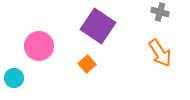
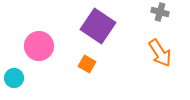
orange square: rotated 18 degrees counterclockwise
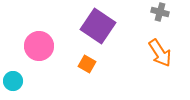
cyan circle: moved 1 px left, 3 px down
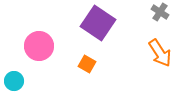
gray cross: rotated 18 degrees clockwise
purple square: moved 3 px up
cyan circle: moved 1 px right
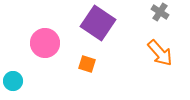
pink circle: moved 6 px right, 3 px up
orange arrow: rotated 8 degrees counterclockwise
orange square: rotated 12 degrees counterclockwise
cyan circle: moved 1 px left
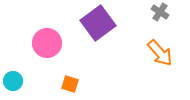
purple square: rotated 20 degrees clockwise
pink circle: moved 2 px right
orange square: moved 17 px left, 20 px down
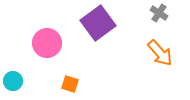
gray cross: moved 1 px left, 1 px down
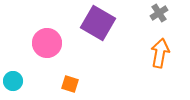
gray cross: rotated 24 degrees clockwise
purple square: rotated 24 degrees counterclockwise
orange arrow: rotated 128 degrees counterclockwise
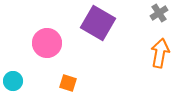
orange square: moved 2 px left, 1 px up
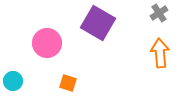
orange arrow: rotated 16 degrees counterclockwise
